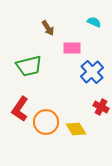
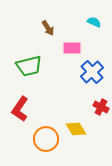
orange circle: moved 17 px down
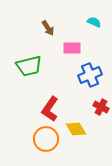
blue cross: moved 2 px left, 3 px down; rotated 20 degrees clockwise
red L-shape: moved 30 px right
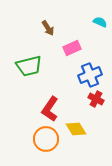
cyan semicircle: moved 6 px right
pink rectangle: rotated 24 degrees counterclockwise
red cross: moved 5 px left, 8 px up
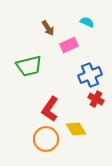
cyan semicircle: moved 13 px left
pink rectangle: moved 3 px left, 3 px up
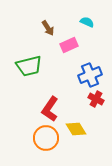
orange circle: moved 1 px up
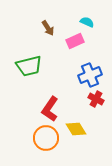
pink rectangle: moved 6 px right, 4 px up
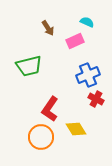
blue cross: moved 2 px left
orange circle: moved 5 px left, 1 px up
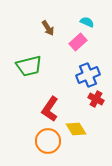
pink rectangle: moved 3 px right, 1 px down; rotated 18 degrees counterclockwise
orange circle: moved 7 px right, 4 px down
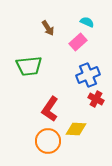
green trapezoid: rotated 8 degrees clockwise
yellow diamond: rotated 55 degrees counterclockwise
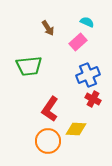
red cross: moved 3 px left
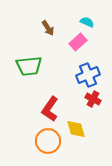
yellow diamond: rotated 70 degrees clockwise
